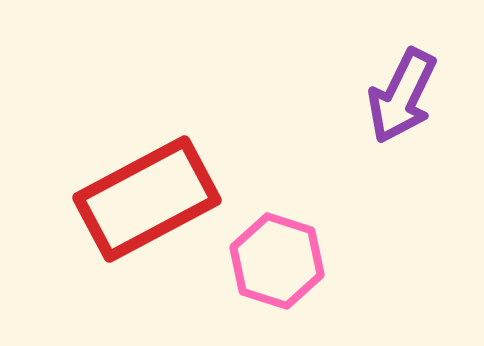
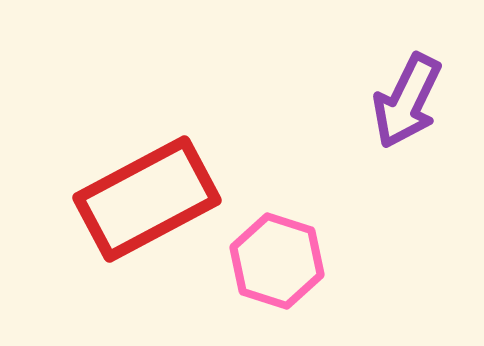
purple arrow: moved 5 px right, 5 px down
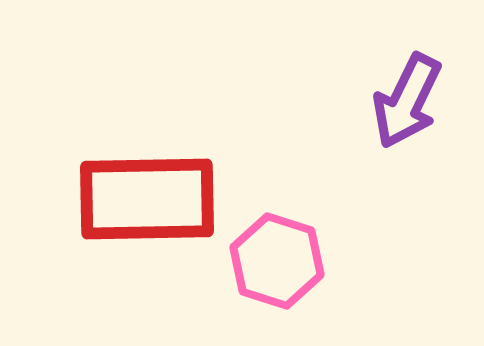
red rectangle: rotated 27 degrees clockwise
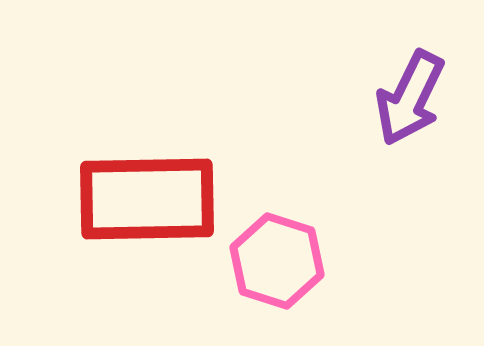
purple arrow: moved 3 px right, 3 px up
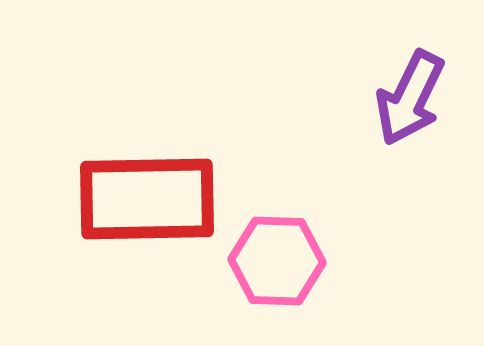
pink hexagon: rotated 16 degrees counterclockwise
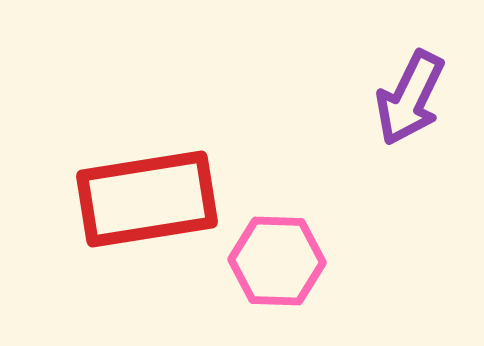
red rectangle: rotated 8 degrees counterclockwise
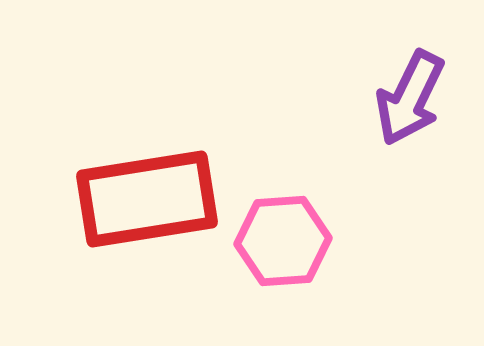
pink hexagon: moved 6 px right, 20 px up; rotated 6 degrees counterclockwise
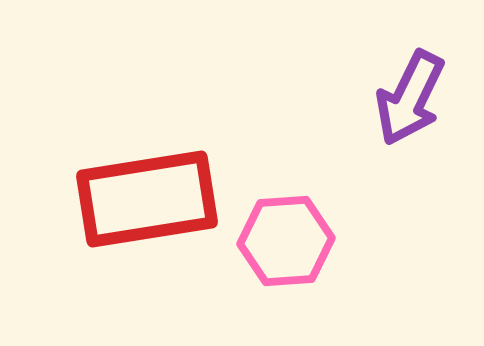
pink hexagon: moved 3 px right
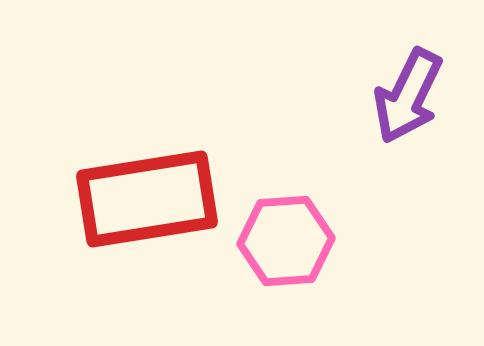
purple arrow: moved 2 px left, 2 px up
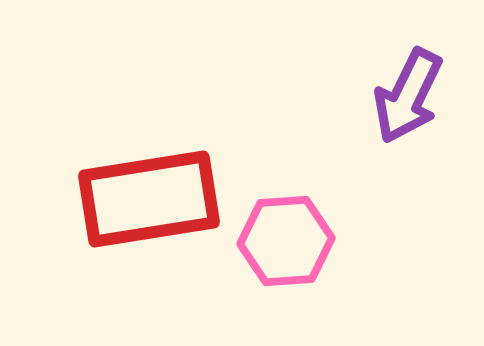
red rectangle: moved 2 px right
